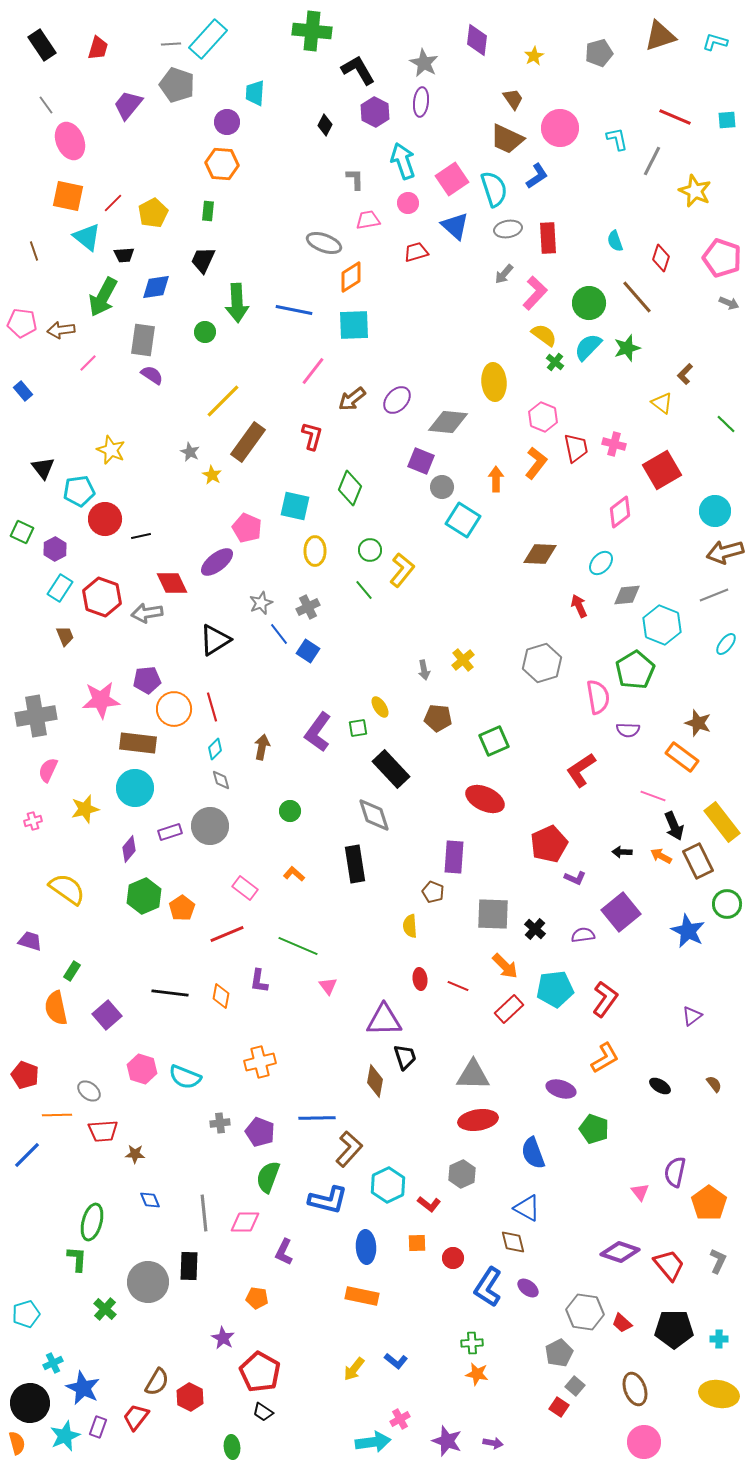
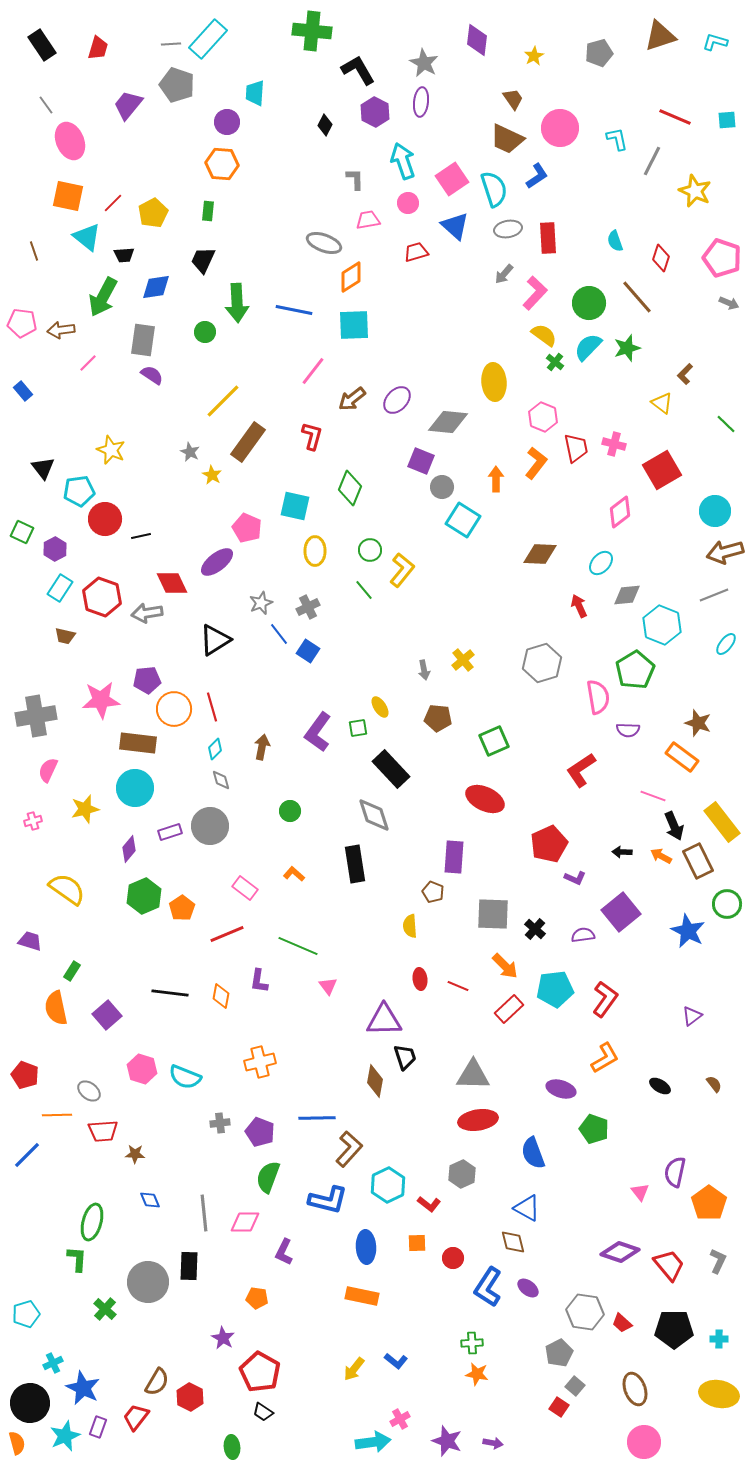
brown trapezoid at (65, 636): rotated 125 degrees clockwise
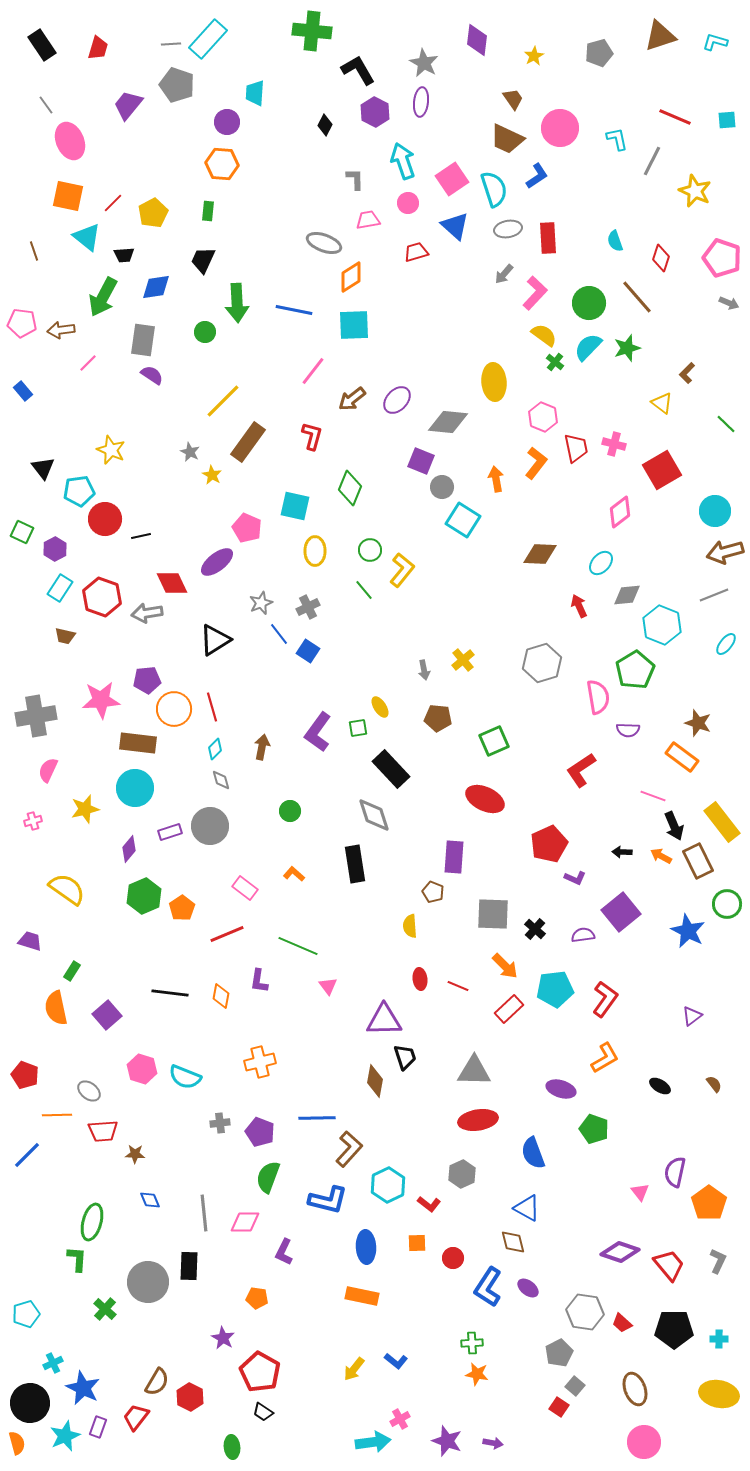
brown L-shape at (685, 374): moved 2 px right, 1 px up
orange arrow at (496, 479): rotated 10 degrees counterclockwise
gray triangle at (473, 1075): moved 1 px right, 4 px up
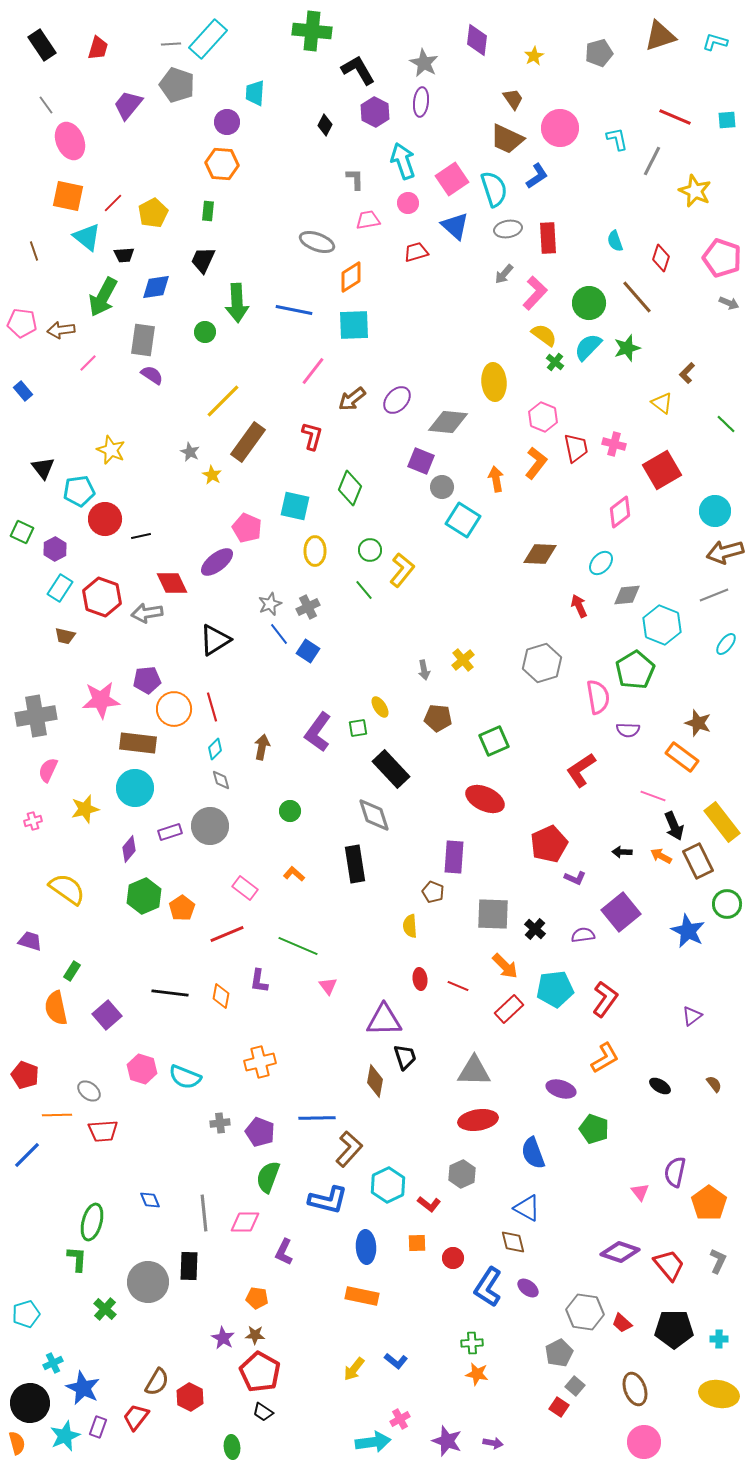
gray ellipse at (324, 243): moved 7 px left, 1 px up
gray star at (261, 603): moved 9 px right, 1 px down
brown star at (135, 1154): moved 120 px right, 181 px down
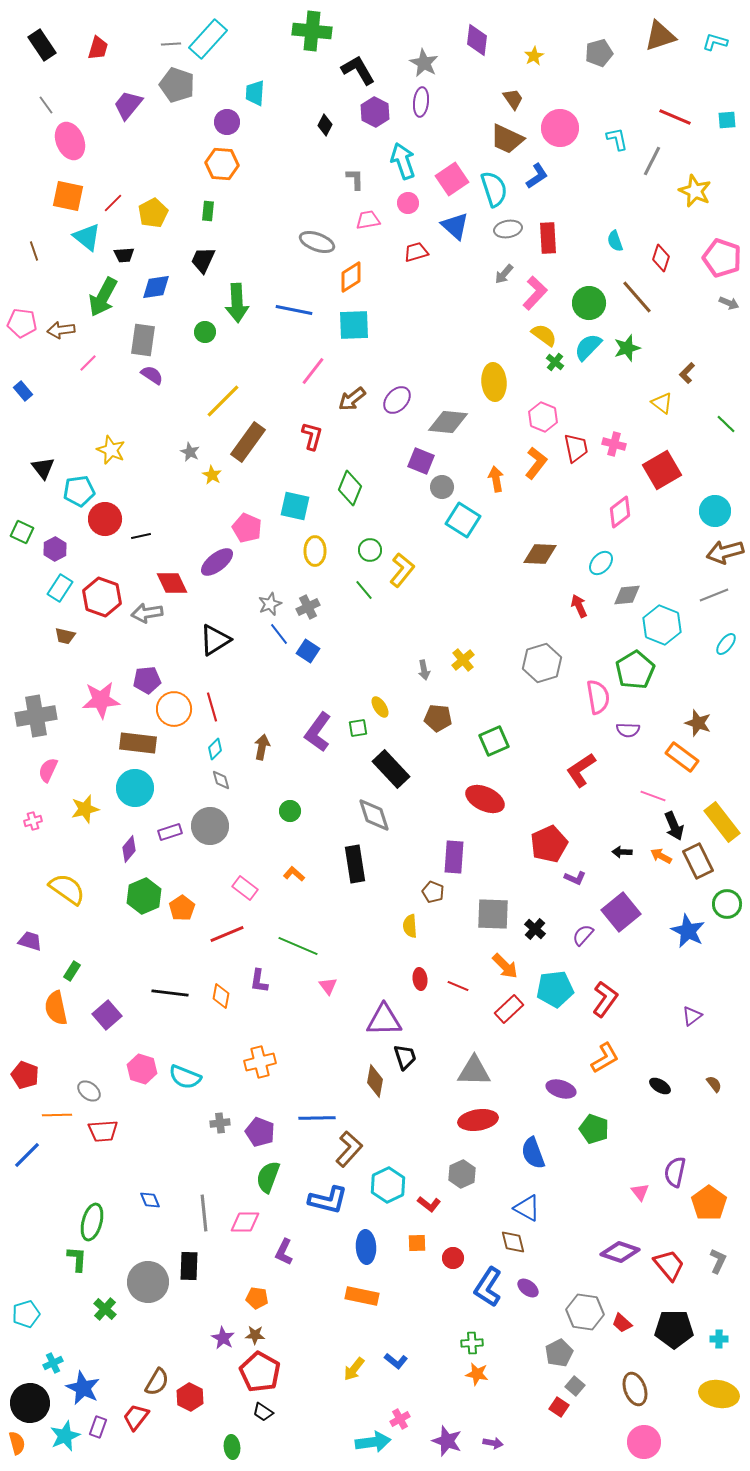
purple semicircle at (583, 935): rotated 40 degrees counterclockwise
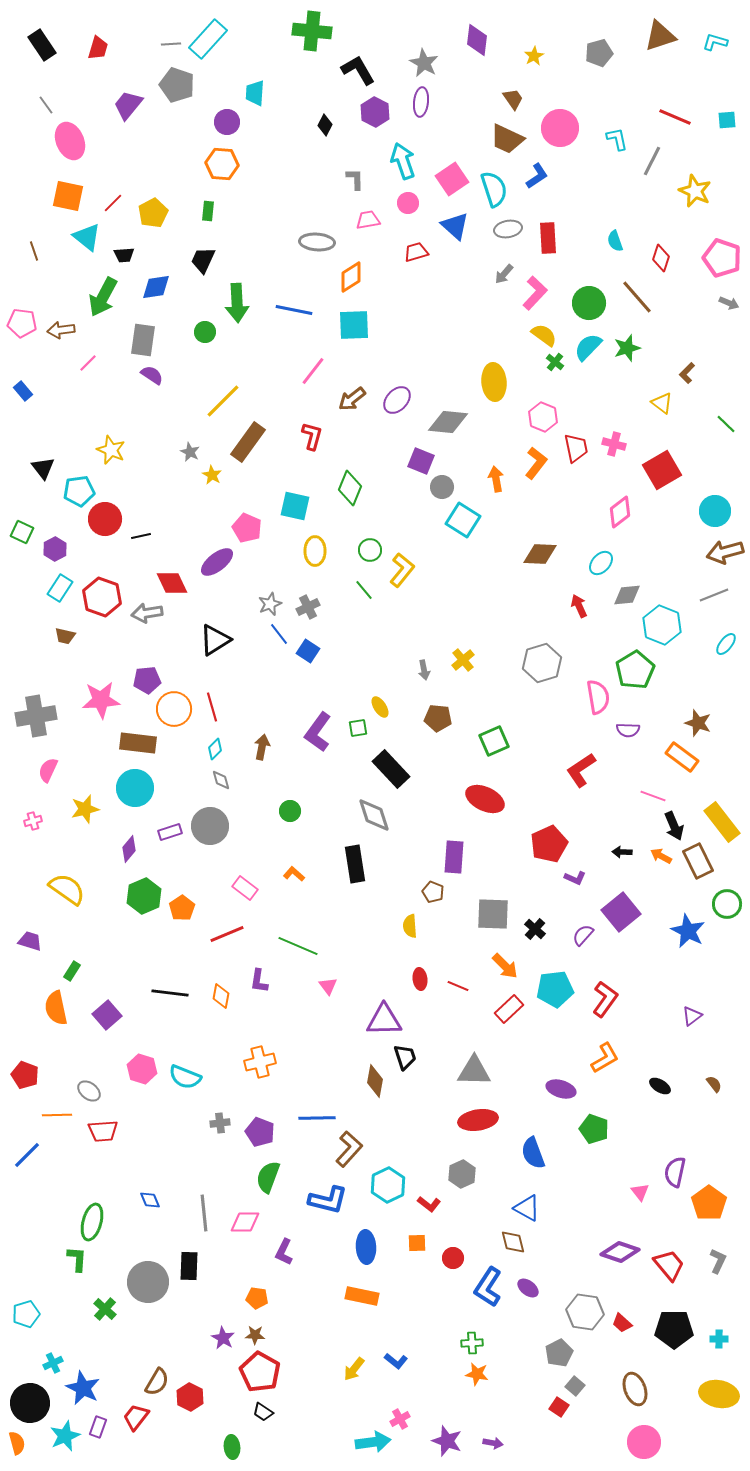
gray ellipse at (317, 242): rotated 16 degrees counterclockwise
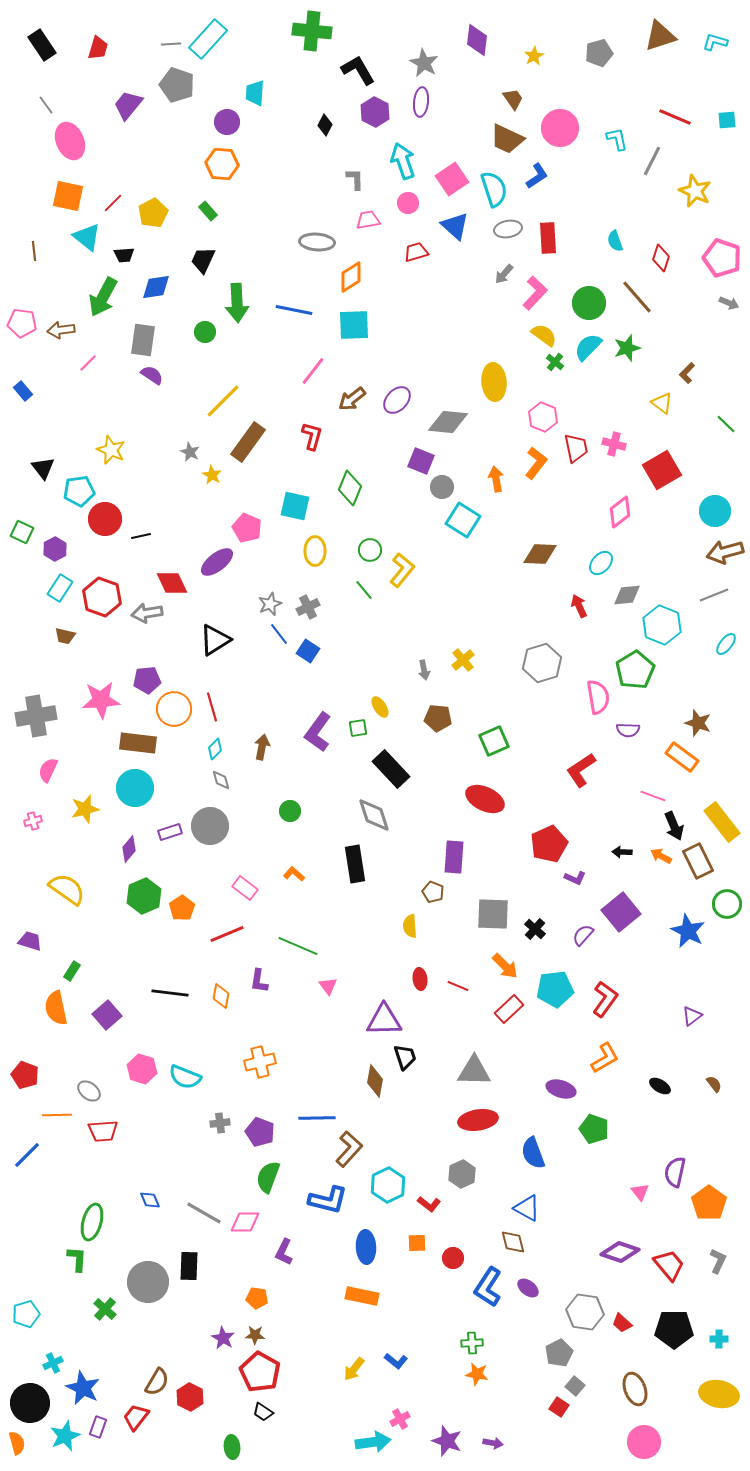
green rectangle at (208, 211): rotated 48 degrees counterclockwise
brown line at (34, 251): rotated 12 degrees clockwise
gray line at (204, 1213): rotated 54 degrees counterclockwise
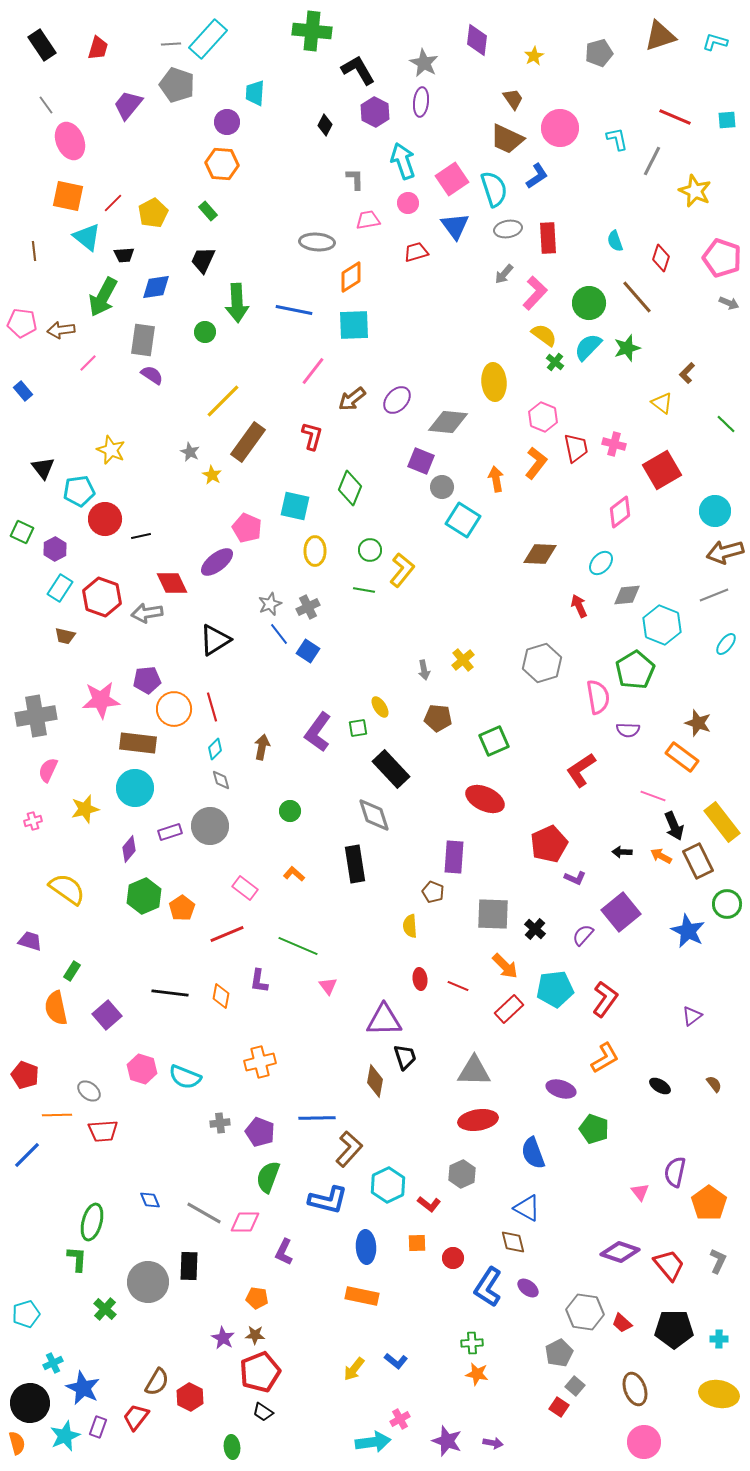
blue triangle at (455, 226): rotated 12 degrees clockwise
green line at (364, 590): rotated 40 degrees counterclockwise
red pentagon at (260, 1372): rotated 21 degrees clockwise
